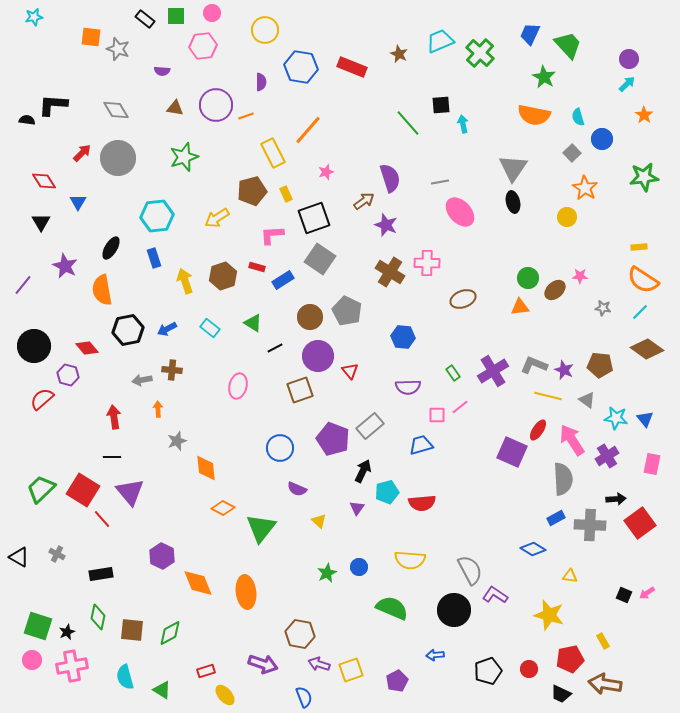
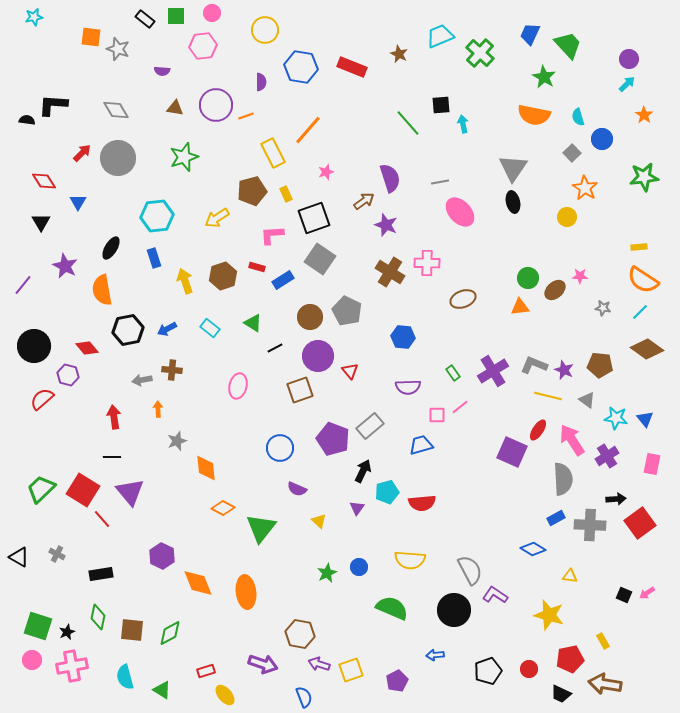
cyan trapezoid at (440, 41): moved 5 px up
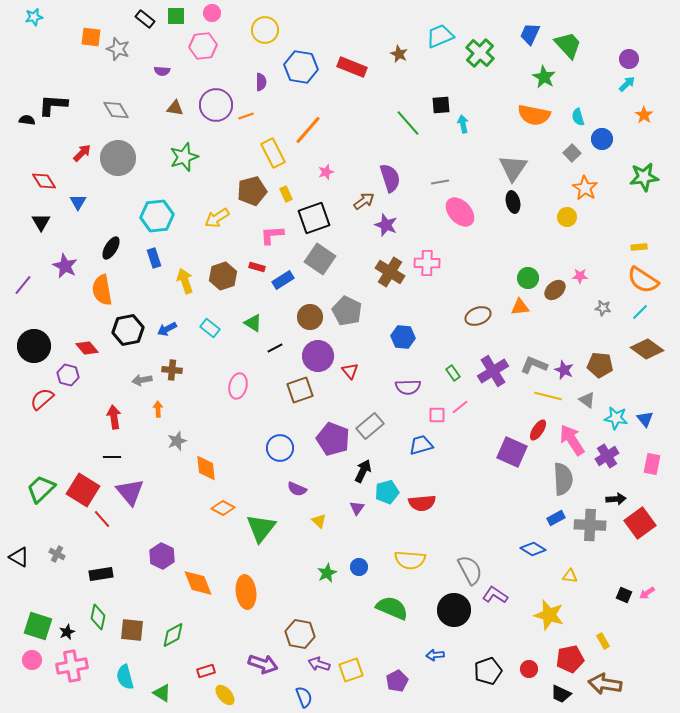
brown ellipse at (463, 299): moved 15 px right, 17 px down
green diamond at (170, 633): moved 3 px right, 2 px down
green triangle at (162, 690): moved 3 px down
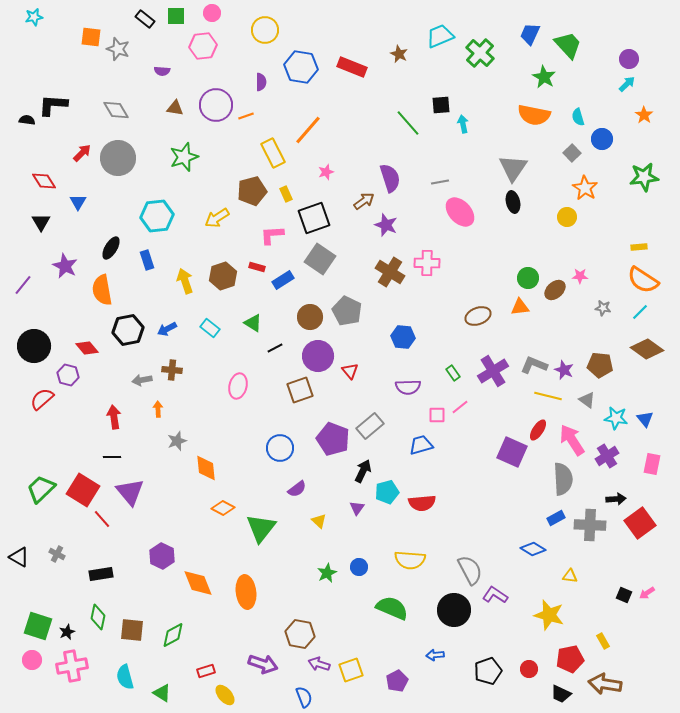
blue rectangle at (154, 258): moved 7 px left, 2 px down
purple semicircle at (297, 489): rotated 60 degrees counterclockwise
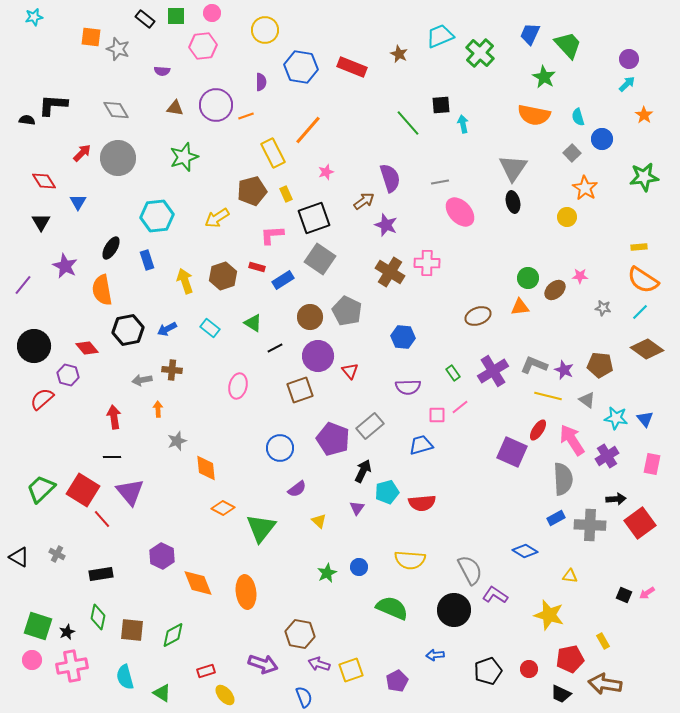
blue diamond at (533, 549): moved 8 px left, 2 px down
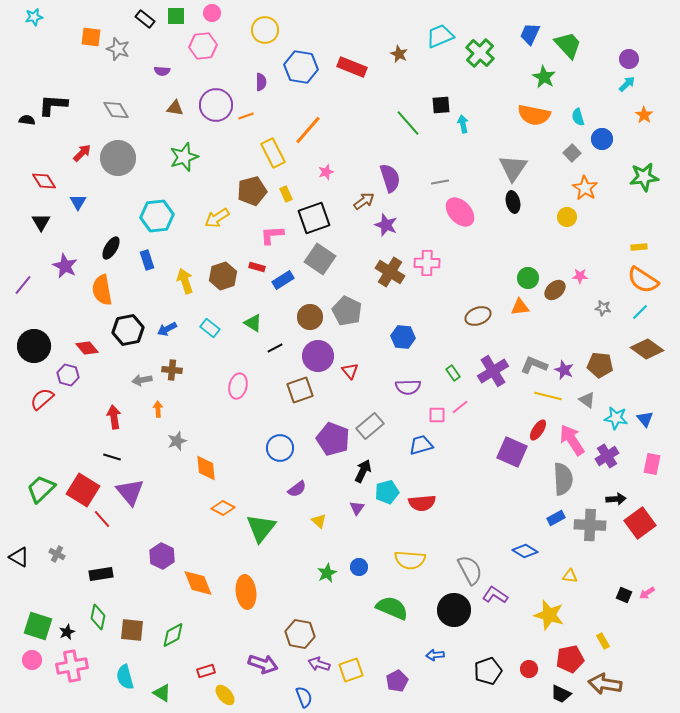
black line at (112, 457): rotated 18 degrees clockwise
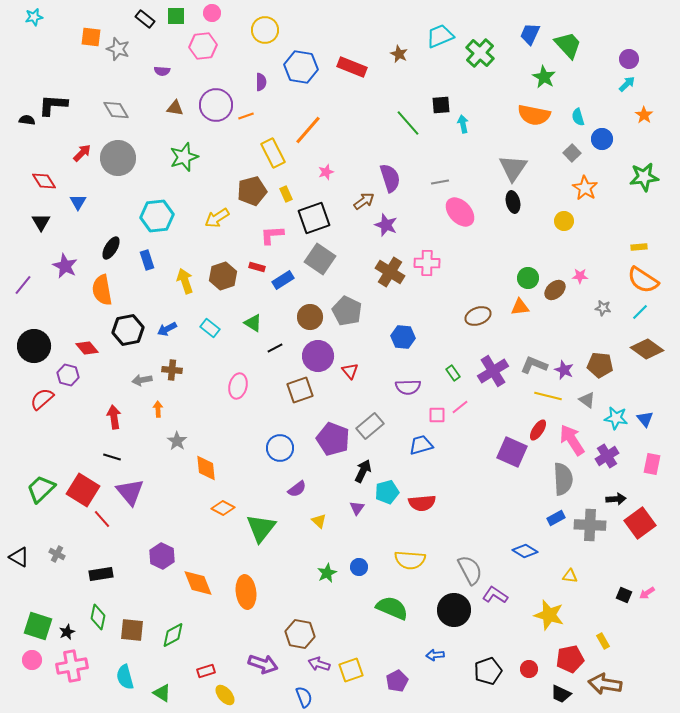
yellow circle at (567, 217): moved 3 px left, 4 px down
gray star at (177, 441): rotated 18 degrees counterclockwise
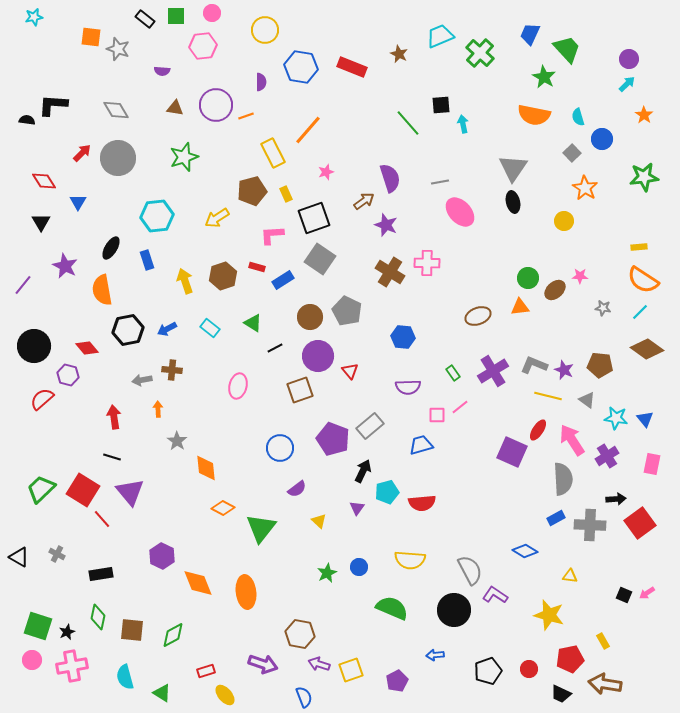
green trapezoid at (568, 45): moved 1 px left, 4 px down
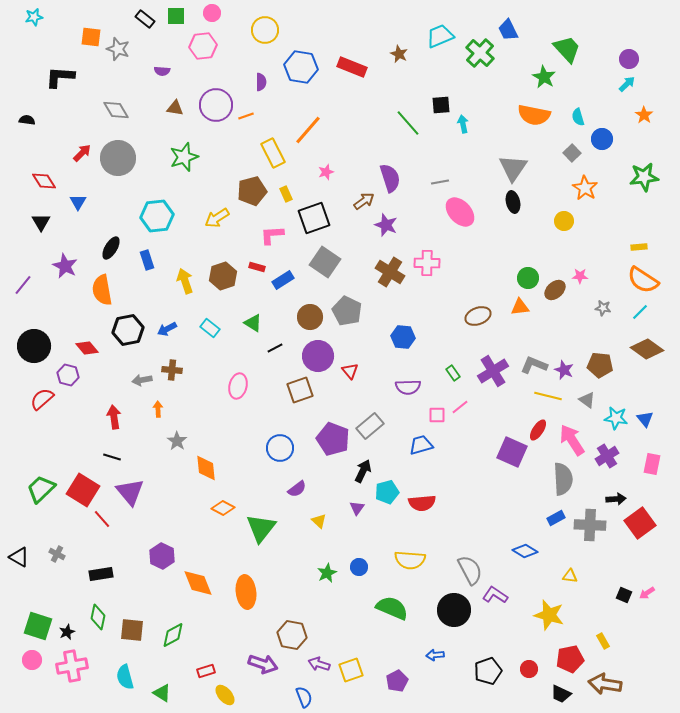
blue trapezoid at (530, 34): moved 22 px left, 4 px up; rotated 50 degrees counterclockwise
black L-shape at (53, 105): moved 7 px right, 28 px up
gray square at (320, 259): moved 5 px right, 3 px down
brown hexagon at (300, 634): moved 8 px left, 1 px down
